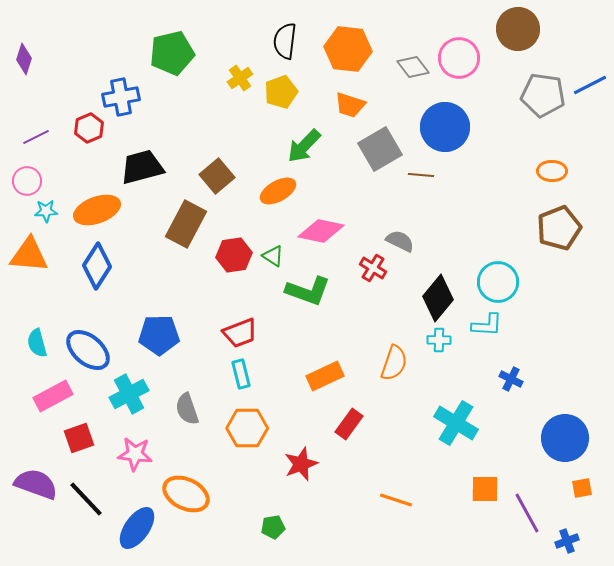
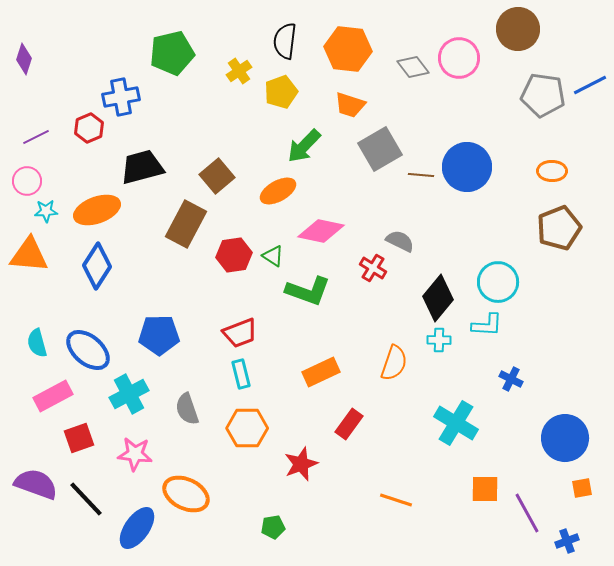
yellow cross at (240, 78): moved 1 px left, 7 px up
blue circle at (445, 127): moved 22 px right, 40 px down
orange rectangle at (325, 376): moved 4 px left, 4 px up
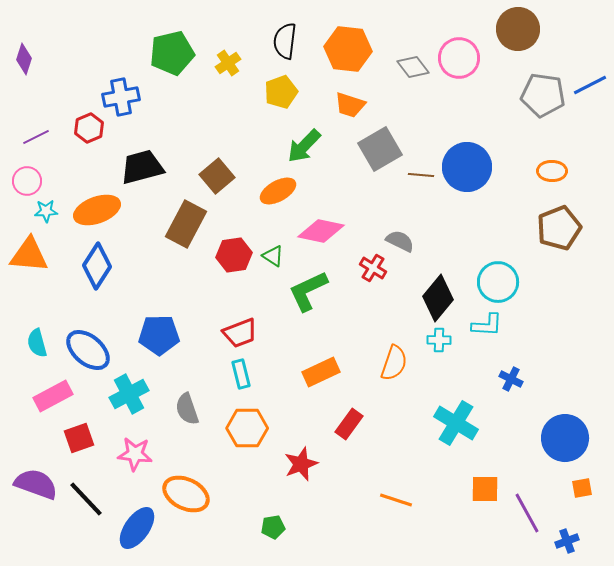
yellow cross at (239, 71): moved 11 px left, 8 px up
green L-shape at (308, 291): rotated 135 degrees clockwise
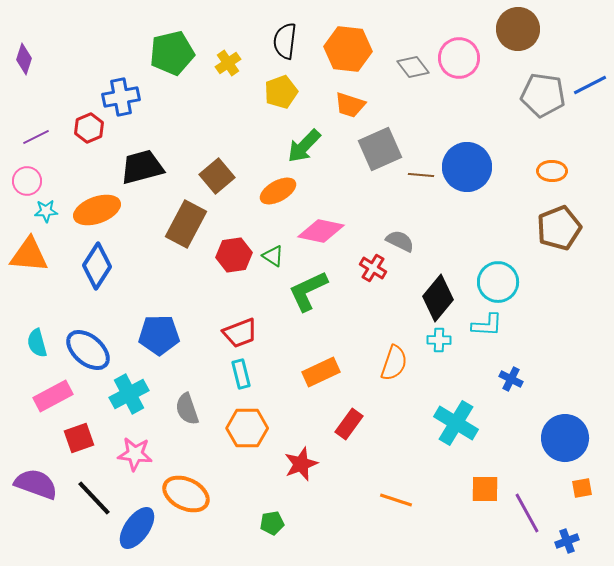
gray square at (380, 149): rotated 6 degrees clockwise
black line at (86, 499): moved 8 px right, 1 px up
green pentagon at (273, 527): moved 1 px left, 4 px up
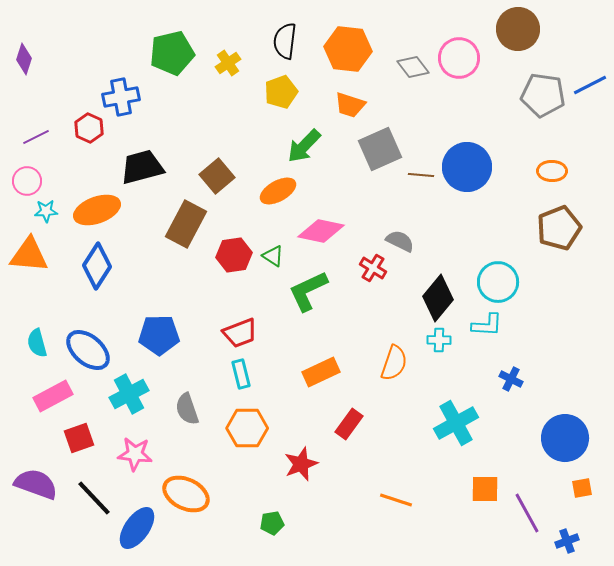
red hexagon at (89, 128): rotated 12 degrees counterclockwise
cyan cross at (456, 423): rotated 30 degrees clockwise
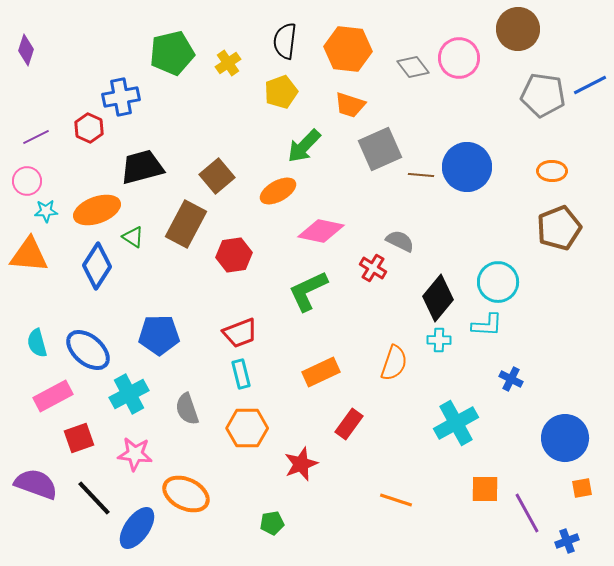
purple diamond at (24, 59): moved 2 px right, 9 px up
green triangle at (273, 256): moved 140 px left, 19 px up
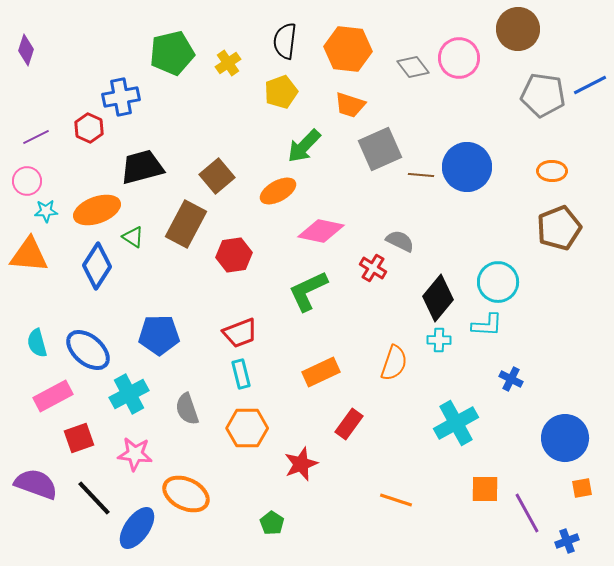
green pentagon at (272, 523): rotated 30 degrees counterclockwise
